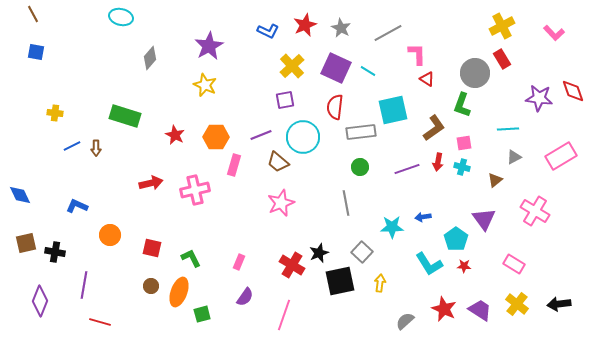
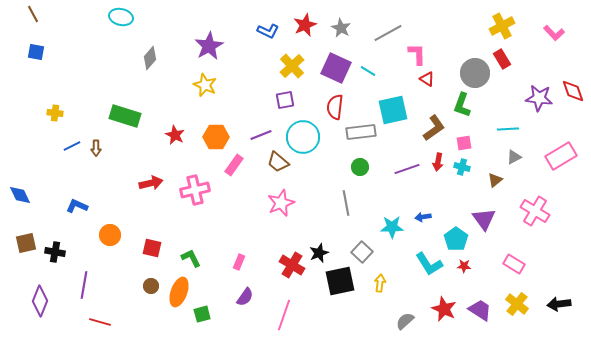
pink rectangle at (234, 165): rotated 20 degrees clockwise
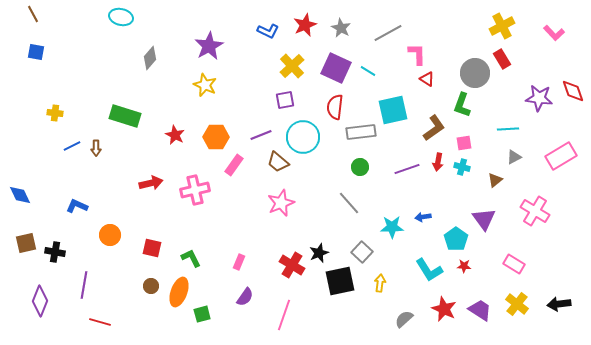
gray line at (346, 203): moved 3 px right; rotated 30 degrees counterclockwise
cyan L-shape at (429, 264): moved 6 px down
gray semicircle at (405, 321): moved 1 px left, 2 px up
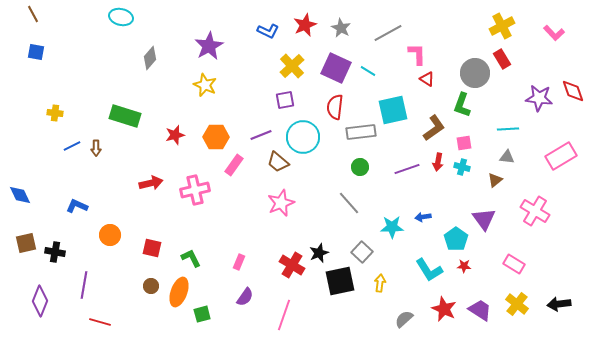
red star at (175, 135): rotated 30 degrees clockwise
gray triangle at (514, 157): moved 7 px left; rotated 35 degrees clockwise
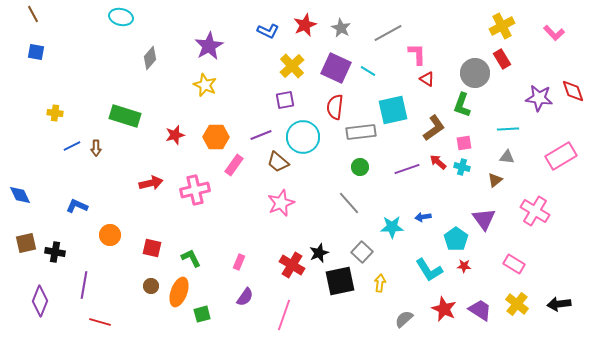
red arrow at (438, 162): rotated 120 degrees clockwise
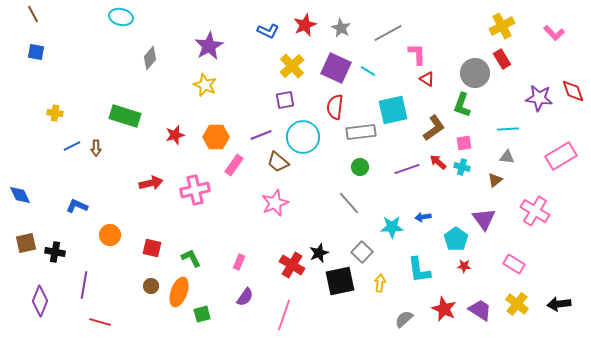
pink star at (281, 203): moved 6 px left
cyan L-shape at (429, 270): moved 10 px left; rotated 24 degrees clockwise
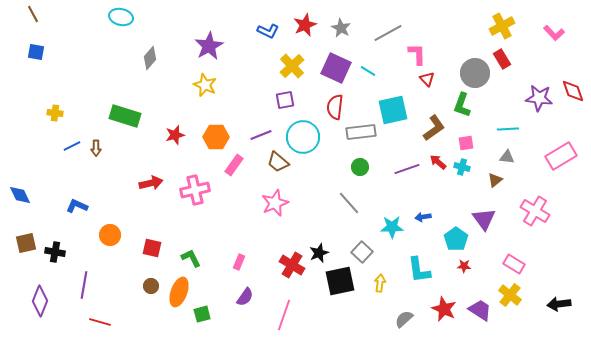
red triangle at (427, 79): rotated 14 degrees clockwise
pink square at (464, 143): moved 2 px right
yellow cross at (517, 304): moved 7 px left, 9 px up
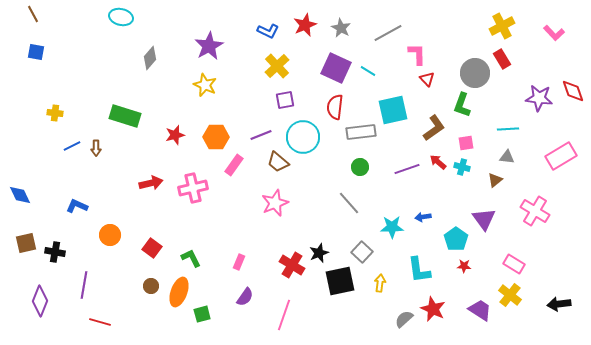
yellow cross at (292, 66): moved 15 px left
pink cross at (195, 190): moved 2 px left, 2 px up
red square at (152, 248): rotated 24 degrees clockwise
red star at (444, 309): moved 11 px left
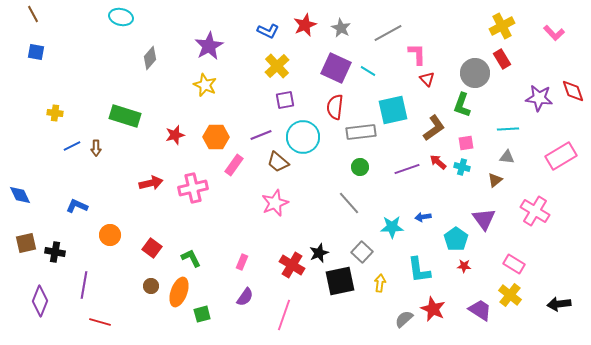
pink rectangle at (239, 262): moved 3 px right
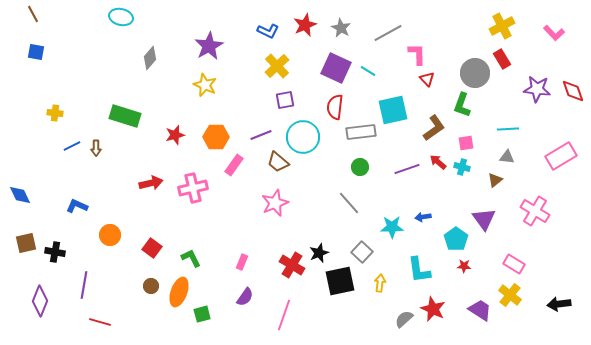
purple star at (539, 98): moved 2 px left, 9 px up
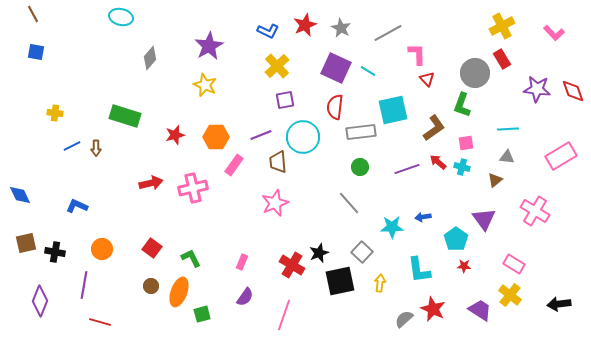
brown trapezoid at (278, 162): rotated 45 degrees clockwise
orange circle at (110, 235): moved 8 px left, 14 px down
